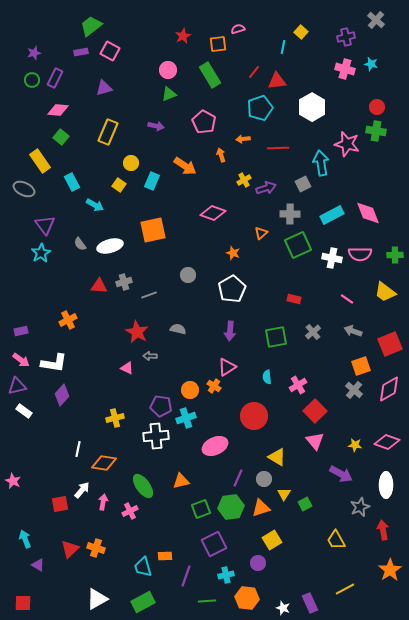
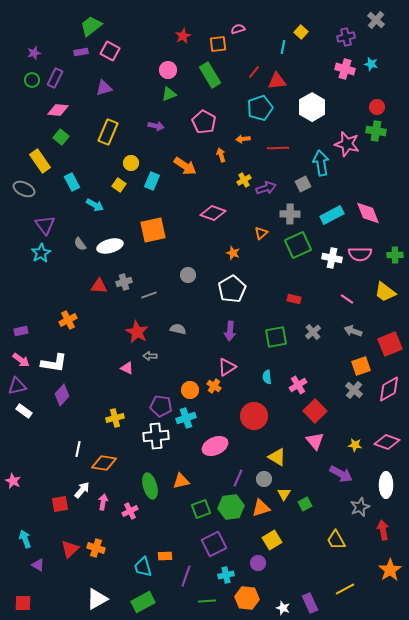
green ellipse at (143, 486): moved 7 px right; rotated 20 degrees clockwise
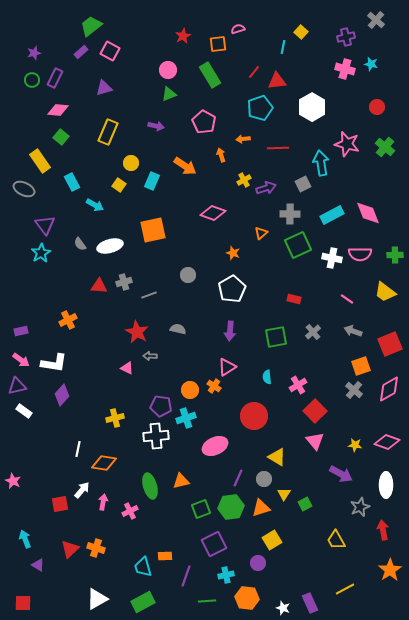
purple rectangle at (81, 52): rotated 32 degrees counterclockwise
green cross at (376, 131): moved 9 px right, 16 px down; rotated 30 degrees clockwise
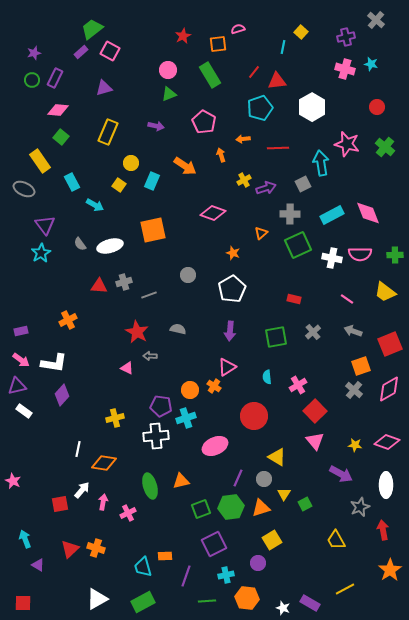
green trapezoid at (91, 26): moved 1 px right, 3 px down
pink cross at (130, 511): moved 2 px left, 2 px down
purple rectangle at (310, 603): rotated 36 degrees counterclockwise
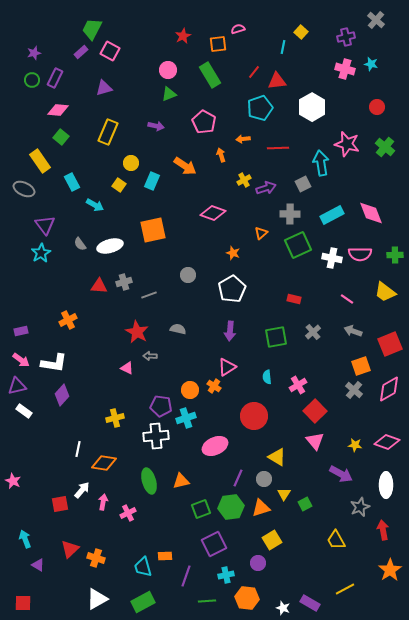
green trapezoid at (92, 29): rotated 25 degrees counterclockwise
pink diamond at (368, 213): moved 3 px right
green ellipse at (150, 486): moved 1 px left, 5 px up
orange cross at (96, 548): moved 10 px down
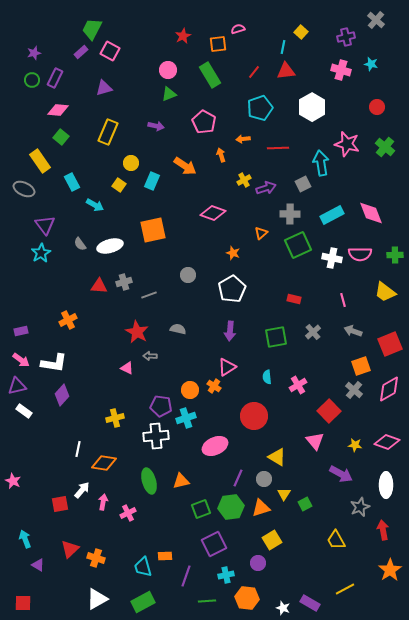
pink cross at (345, 69): moved 4 px left, 1 px down
red triangle at (277, 81): moved 9 px right, 10 px up
pink line at (347, 299): moved 4 px left, 1 px down; rotated 40 degrees clockwise
red square at (315, 411): moved 14 px right
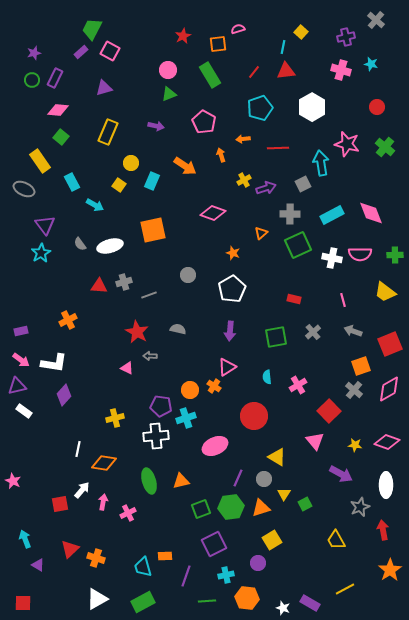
purple diamond at (62, 395): moved 2 px right
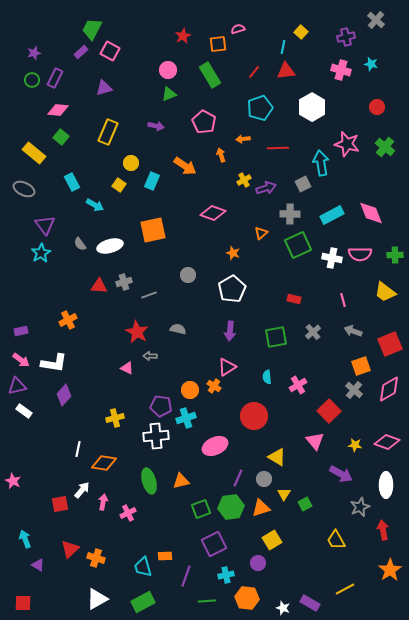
yellow rectangle at (40, 161): moved 6 px left, 8 px up; rotated 15 degrees counterclockwise
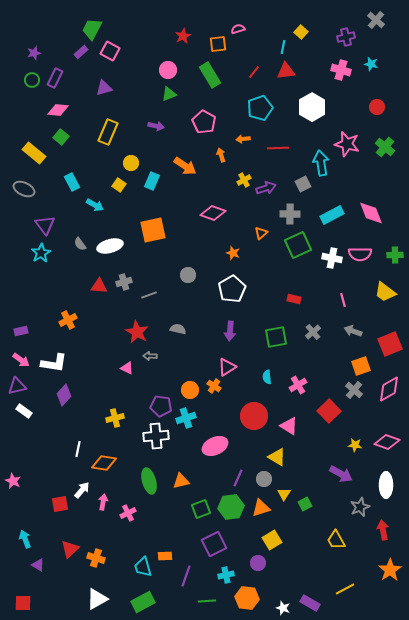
pink triangle at (315, 441): moved 26 px left, 15 px up; rotated 18 degrees counterclockwise
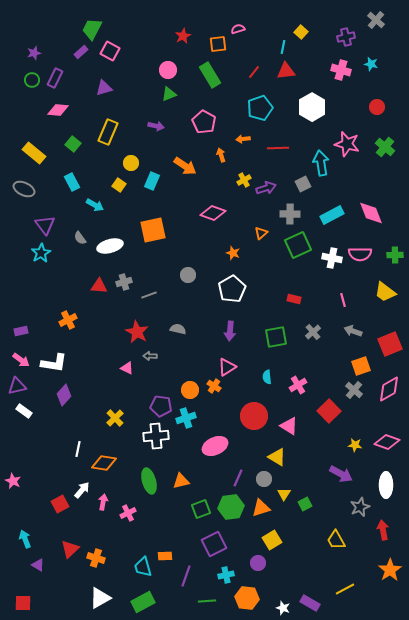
green square at (61, 137): moved 12 px right, 7 px down
gray semicircle at (80, 244): moved 6 px up
yellow cross at (115, 418): rotated 30 degrees counterclockwise
red square at (60, 504): rotated 18 degrees counterclockwise
white triangle at (97, 599): moved 3 px right, 1 px up
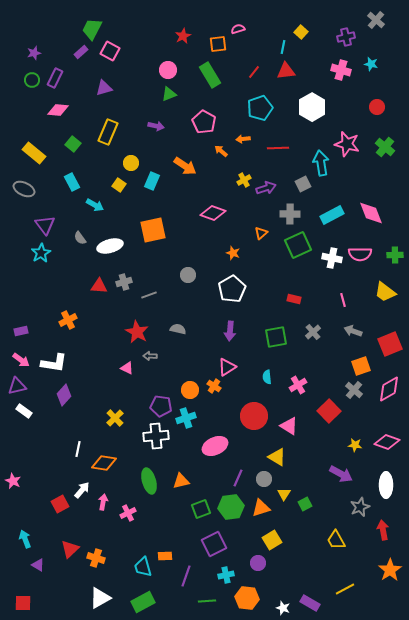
orange arrow at (221, 155): moved 4 px up; rotated 32 degrees counterclockwise
